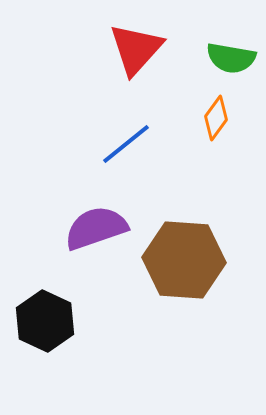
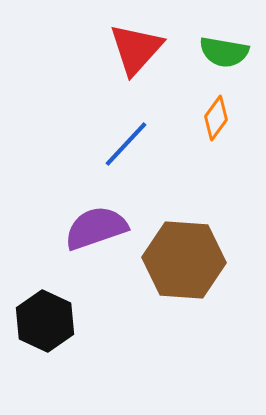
green semicircle: moved 7 px left, 6 px up
blue line: rotated 8 degrees counterclockwise
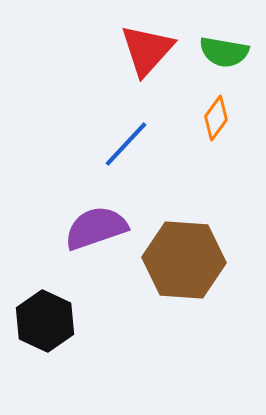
red triangle: moved 11 px right, 1 px down
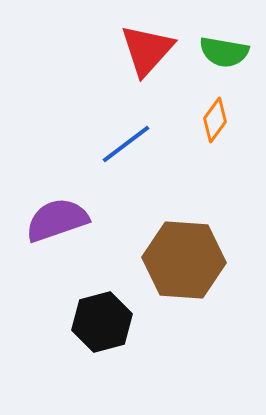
orange diamond: moved 1 px left, 2 px down
blue line: rotated 10 degrees clockwise
purple semicircle: moved 39 px left, 8 px up
black hexagon: moved 57 px right, 1 px down; rotated 20 degrees clockwise
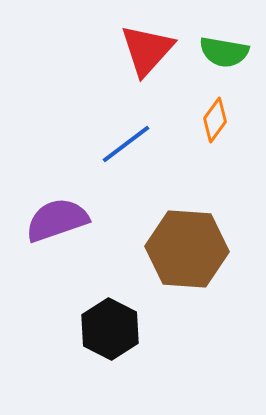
brown hexagon: moved 3 px right, 11 px up
black hexagon: moved 8 px right, 7 px down; rotated 18 degrees counterclockwise
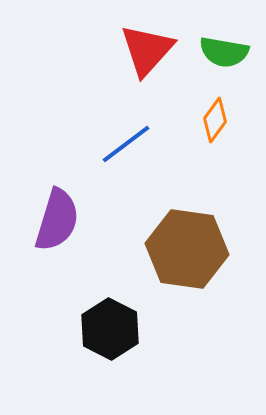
purple semicircle: rotated 126 degrees clockwise
brown hexagon: rotated 4 degrees clockwise
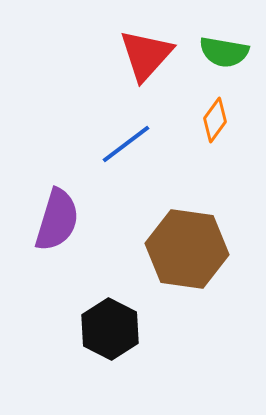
red triangle: moved 1 px left, 5 px down
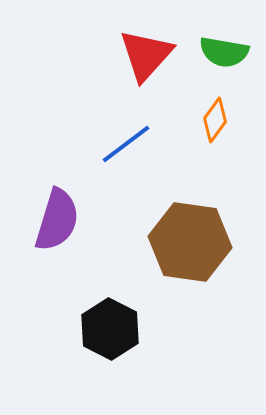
brown hexagon: moved 3 px right, 7 px up
